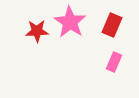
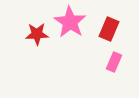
red rectangle: moved 3 px left, 4 px down
red star: moved 3 px down
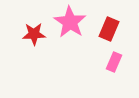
red star: moved 3 px left
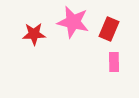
pink star: moved 3 px right; rotated 20 degrees counterclockwise
pink rectangle: rotated 24 degrees counterclockwise
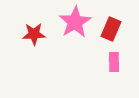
pink star: moved 2 px right; rotated 28 degrees clockwise
red rectangle: moved 2 px right
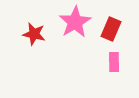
red star: rotated 15 degrees clockwise
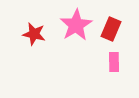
pink star: moved 1 px right, 3 px down
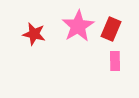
pink star: moved 2 px right, 1 px down
pink rectangle: moved 1 px right, 1 px up
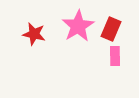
pink rectangle: moved 5 px up
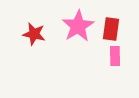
red rectangle: rotated 15 degrees counterclockwise
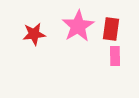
red star: rotated 20 degrees counterclockwise
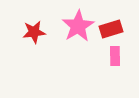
red rectangle: rotated 65 degrees clockwise
red star: moved 2 px up
